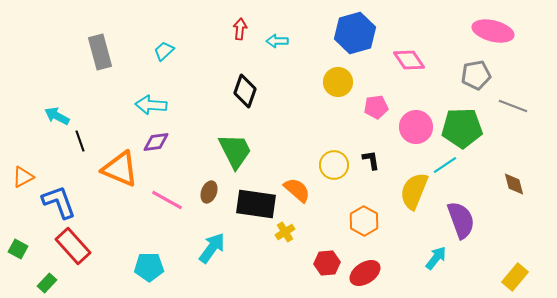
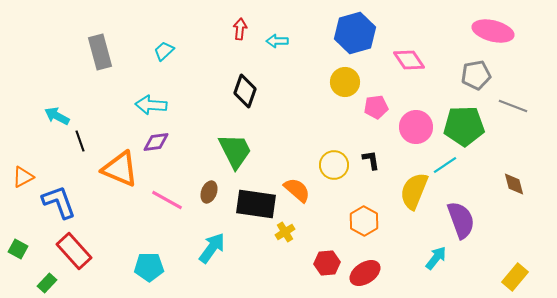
yellow circle at (338, 82): moved 7 px right
green pentagon at (462, 128): moved 2 px right, 2 px up
red rectangle at (73, 246): moved 1 px right, 5 px down
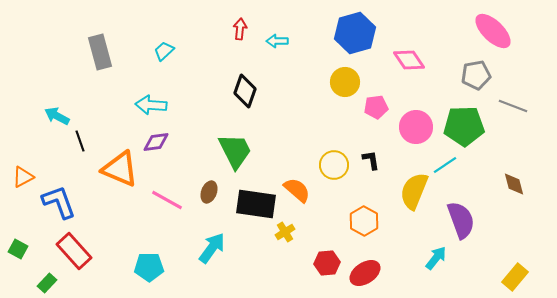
pink ellipse at (493, 31): rotated 30 degrees clockwise
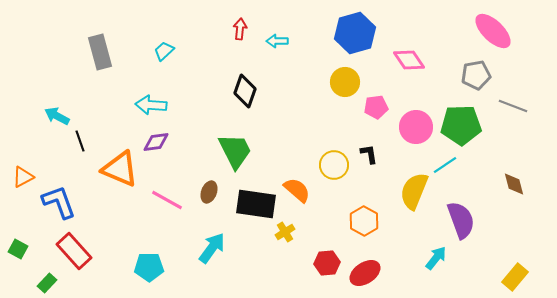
green pentagon at (464, 126): moved 3 px left, 1 px up
black L-shape at (371, 160): moved 2 px left, 6 px up
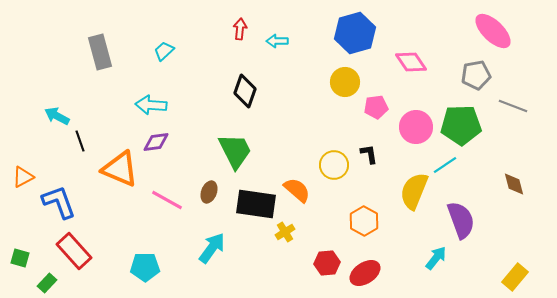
pink diamond at (409, 60): moved 2 px right, 2 px down
green square at (18, 249): moved 2 px right, 9 px down; rotated 12 degrees counterclockwise
cyan pentagon at (149, 267): moved 4 px left
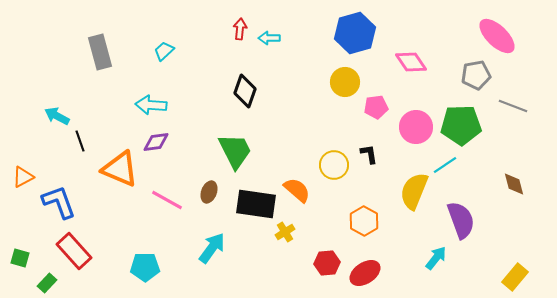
pink ellipse at (493, 31): moved 4 px right, 5 px down
cyan arrow at (277, 41): moved 8 px left, 3 px up
